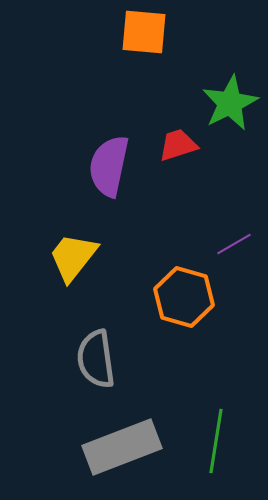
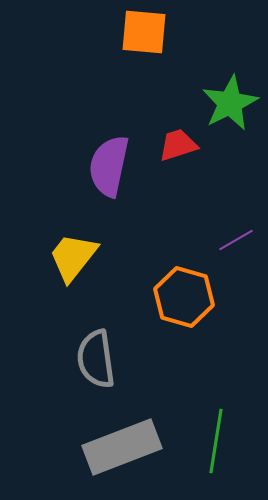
purple line: moved 2 px right, 4 px up
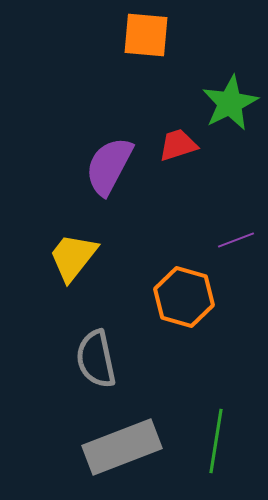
orange square: moved 2 px right, 3 px down
purple semicircle: rotated 16 degrees clockwise
purple line: rotated 9 degrees clockwise
gray semicircle: rotated 4 degrees counterclockwise
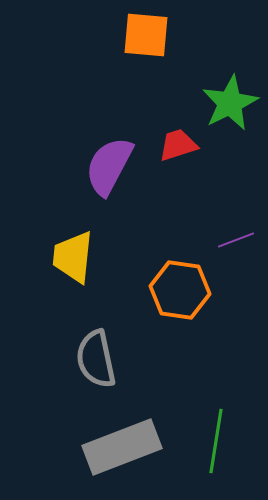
yellow trapezoid: rotated 32 degrees counterclockwise
orange hexagon: moved 4 px left, 7 px up; rotated 8 degrees counterclockwise
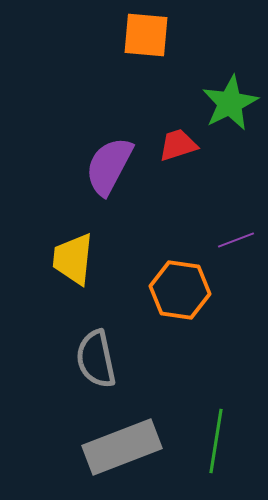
yellow trapezoid: moved 2 px down
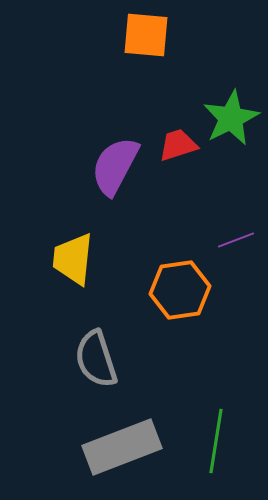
green star: moved 1 px right, 15 px down
purple semicircle: moved 6 px right
orange hexagon: rotated 16 degrees counterclockwise
gray semicircle: rotated 6 degrees counterclockwise
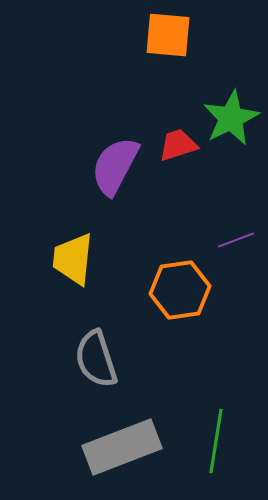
orange square: moved 22 px right
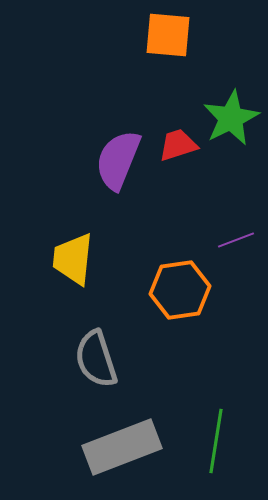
purple semicircle: moved 3 px right, 6 px up; rotated 6 degrees counterclockwise
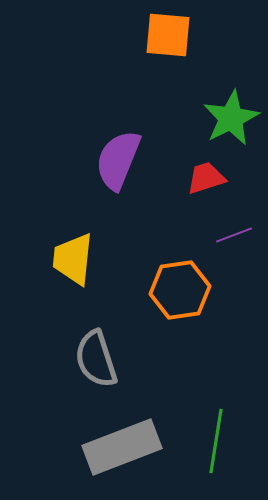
red trapezoid: moved 28 px right, 33 px down
purple line: moved 2 px left, 5 px up
